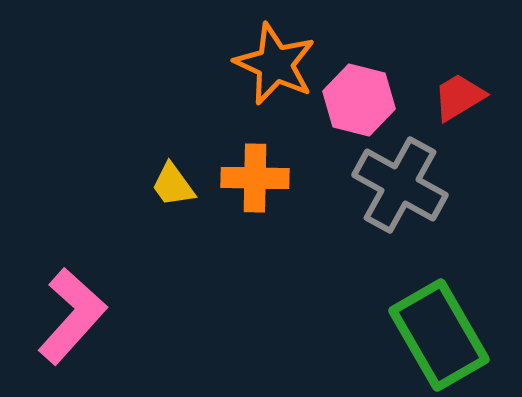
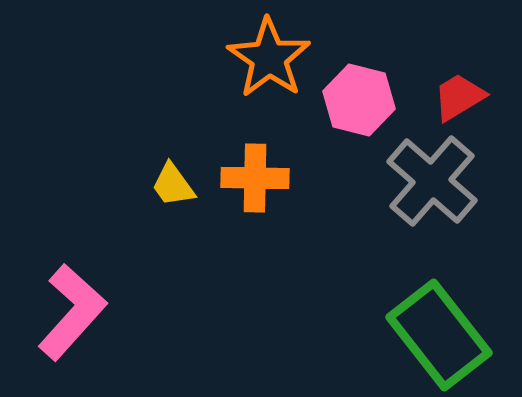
orange star: moved 6 px left, 6 px up; rotated 10 degrees clockwise
gray cross: moved 32 px right, 4 px up; rotated 12 degrees clockwise
pink L-shape: moved 4 px up
green rectangle: rotated 8 degrees counterclockwise
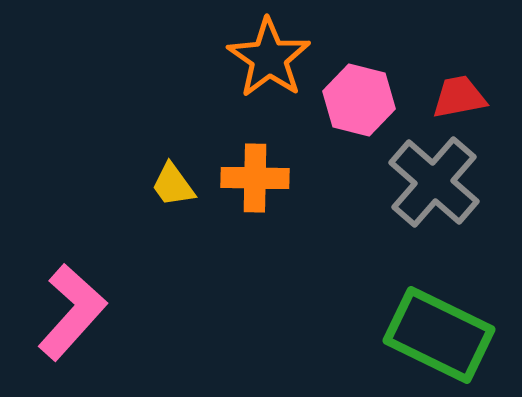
red trapezoid: rotated 20 degrees clockwise
gray cross: moved 2 px right, 1 px down
green rectangle: rotated 26 degrees counterclockwise
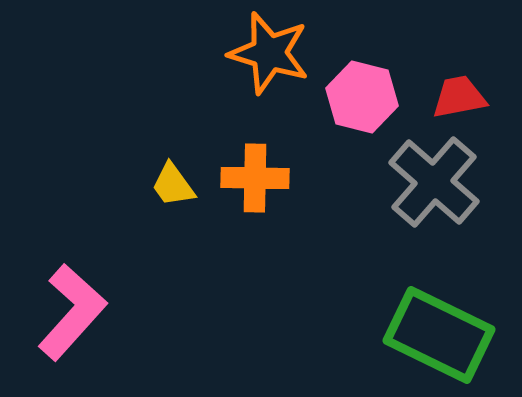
orange star: moved 5 px up; rotated 18 degrees counterclockwise
pink hexagon: moved 3 px right, 3 px up
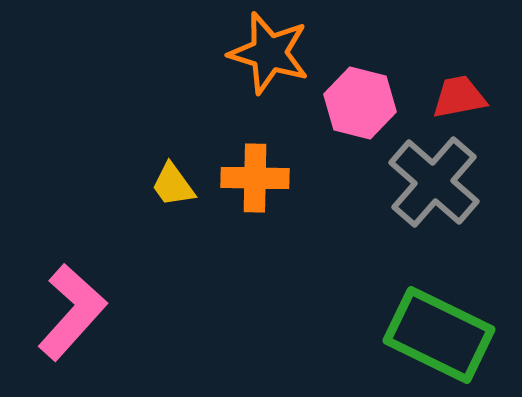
pink hexagon: moved 2 px left, 6 px down
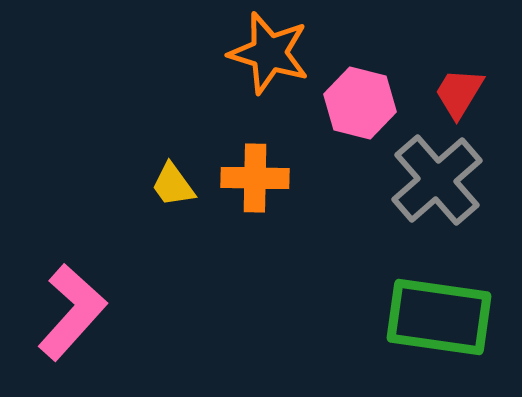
red trapezoid: moved 4 px up; rotated 48 degrees counterclockwise
gray cross: moved 3 px right, 2 px up; rotated 8 degrees clockwise
green rectangle: moved 18 px up; rotated 18 degrees counterclockwise
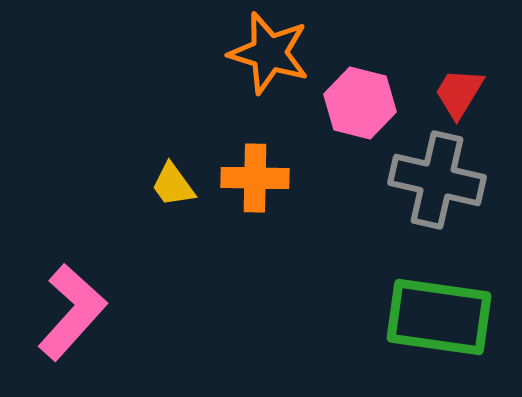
gray cross: rotated 36 degrees counterclockwise
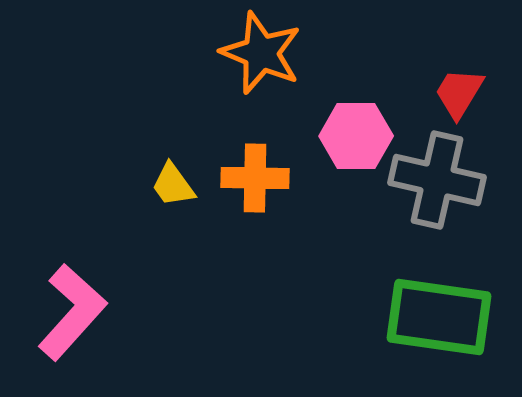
orange star: moved 8 px left; rotated 6 degrees clockwise
pink hexagon: moved 4 px left, 33 px down; rotated 14 degrees counterclockwise
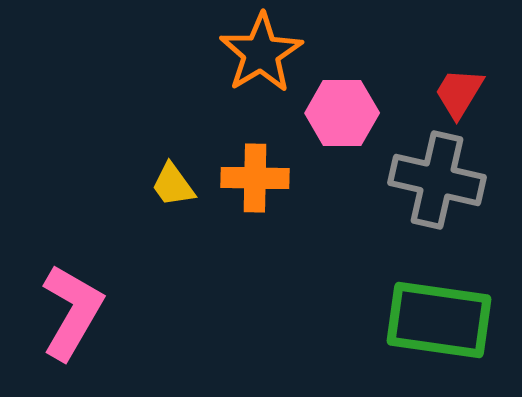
orange star: rotated 18 degrees clockwise
pink hexagon: moved 14 px left, 23 px up
pink L-shape: rotated 12 degrees counterclockwise
green rectangle: moved 3 px down
